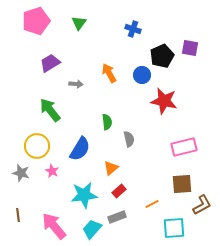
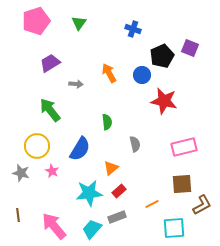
purple square: rotated 12 degrees clockwise
gray semicircle: moved 6 px right, 5 px down
cyan star: moved 5 px right, 2 px up
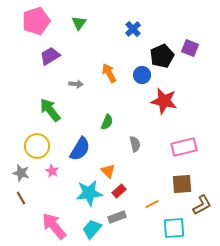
blue cross: rotated 28 degrees clockwise
purple trapezoid: moved 7 px up
green semicircle: rotated 28 degrees clockwise
orange triangle: moved 3 px left, 3 px down; rotated 35 degrees counterclockwise
brown line: moved 3 px right, 17 px up; rotated 24 degrees counterclockwise
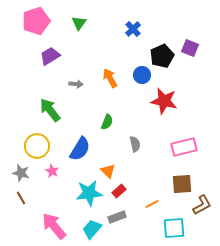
orange arrow: moved 1 px right, 5 px down
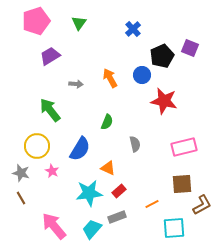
orange triangle: moved 3 px up; rotated 21 degrees counterclockwise
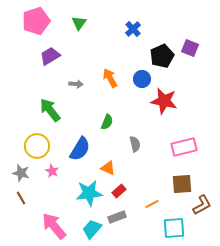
blue circle: moved 4 px down
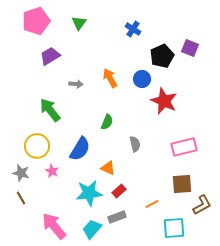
blue cross: rotated 14 degrees counterclockwise
red star: rotated 12 degrees clockwise
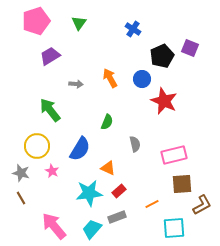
pink rectangle: moved 10 px left, 8 px down
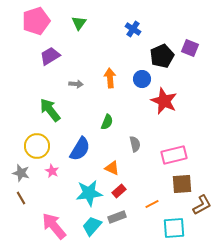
orange arrow: rotated 24 degrees clockwise
orange triangle: moved 4 px right
cyan trapezoid: moved 3 px up
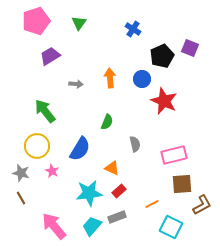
green arrow: moved 5 px left, 1 px down
cyan square: moved 3 px left, 1 px up; rotated 30 degrees clockwise
